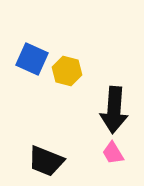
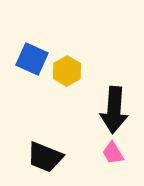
yellow hexagon: rotated 16 degrees clockwise
black trapezoid: moved 1 px left, 4 px up
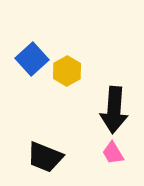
blue square: rotated 24 degrees clockwise
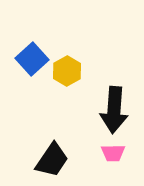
pink trapezoid: rotated 60 degrees counterclockwise
black trapezoid: moved 7 px right, 3 px down; rotated 78 degrees counterclockwise
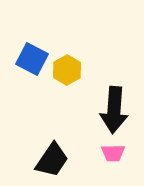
blue square: rotated 20 degrees counterclockwise
yellow hexagon: moved 1 px up
